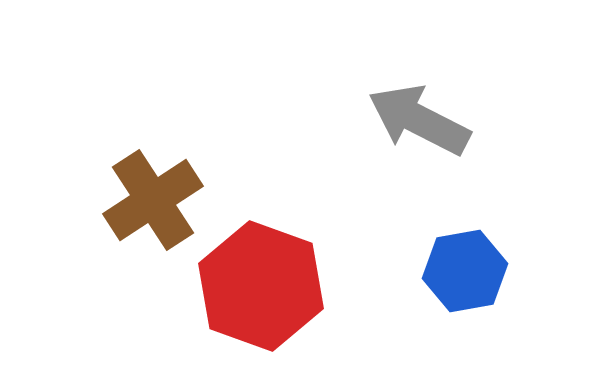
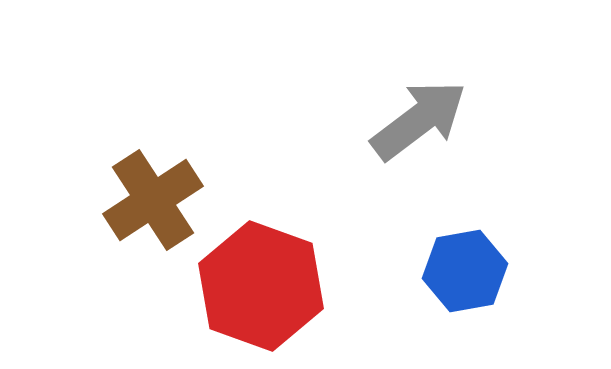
gray arrow: rotated 116 degrees clockwise
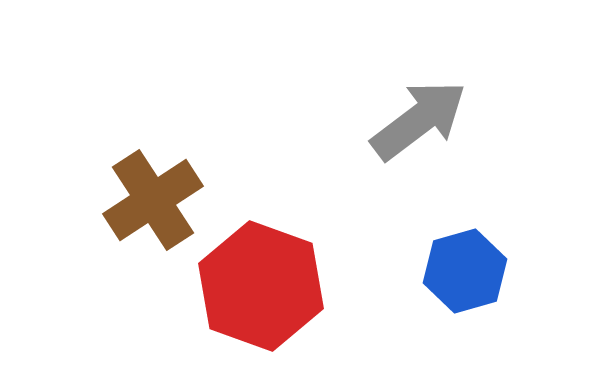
blue hexagon: rotated 6 degrees counterclockwise
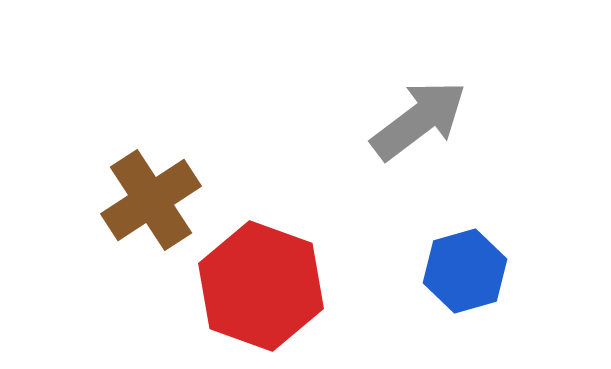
brown cross: moved 2 px left
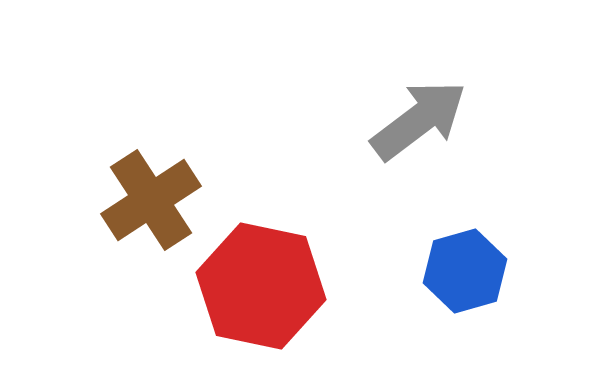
red hexagon: rotated 8 degrees counterclockwise
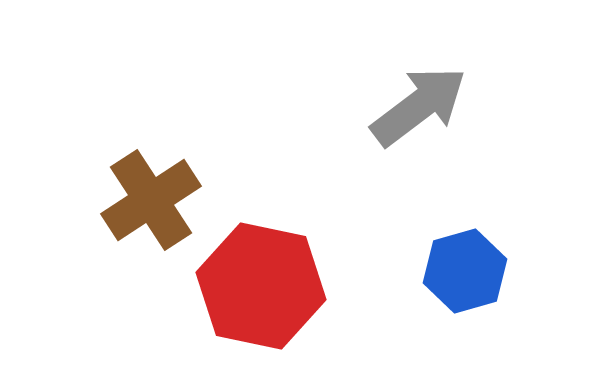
gray arrow: moved 14 px up
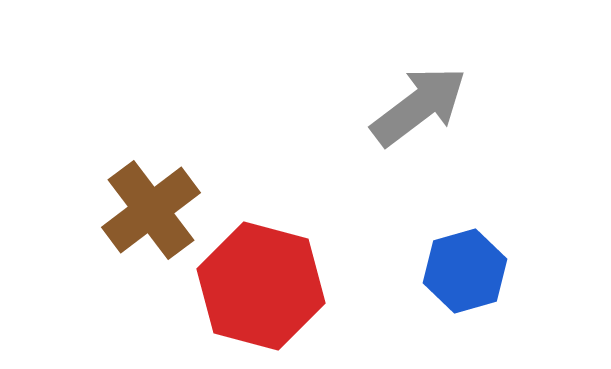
brown cross: moved 10 px down; rotated 4 degrees counterclockwise
red hexagon: rotated 3 degrees clockwise
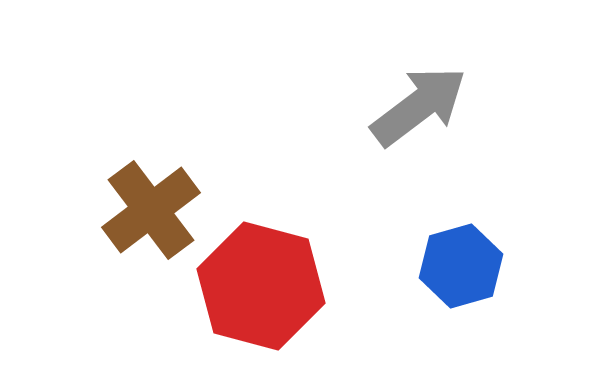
blue hexagon: moved 4 px left, 5 px up
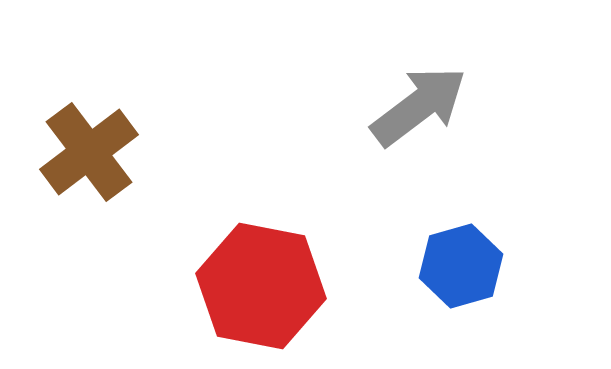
brown cross: moved 62 px left, 58 px up
red hexagon: rotated 4 degrees counterclockwise
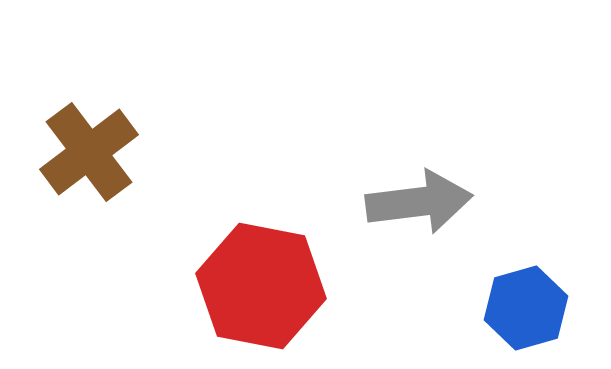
gray arrow: moved 96 px down; rotated 30 degrees clockwise
blue hexagon: moved 65 px right, 42 px down
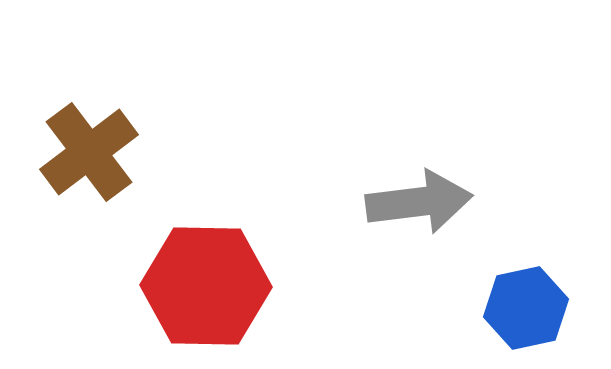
red hexagon: moved 55 px left; rotated 10 degrees counterclockwise
blue hexagon: rotated 4 degrees clockwise
